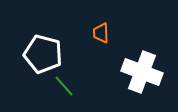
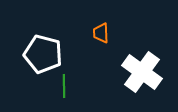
white cross: rotated 15 degrees clockwise
green line: rotated 40 degrees clockwise
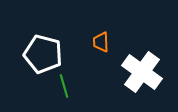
orange trapezoid: moved 9 px down
green line: rotated 15 degrees counterclockwise
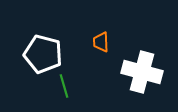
white cross: rotated 21 degrees counterclockwise
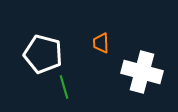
orange trapezoid: moved 1 px down
green line: moved 1 px down
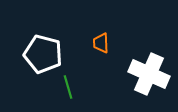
white cross: moved 7 px right, 2 px down; rotated 9 degrees clockwise
green line: moved 4 px right
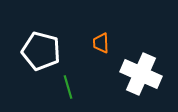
white pentagon: moved 2 px left, 3 px up
white cross: moved 8 px left
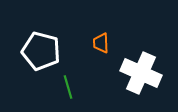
white cross: moved 1 px up
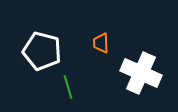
white pentagon: moved 1 px right
